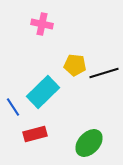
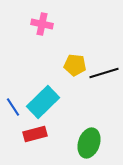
cyan rectangle: moved 10 px down
green ellipse: rotated 24 degrees counterclockwise
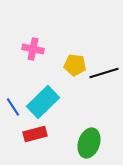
pink cross: moved 9 px left, 25 px down
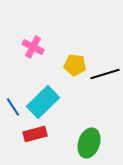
pink cross: moved 2 px up; rotated 15 degrees clockwise
black line: moved 1 px right, 1 px down
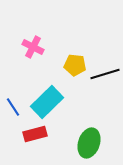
cyan rectangle: moved 4 px right
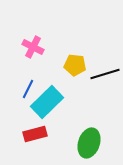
blue line: moved 15 px right, 18 px up; rotated 60 degrees clockwise
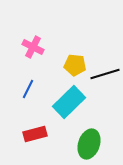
cyan rectangle: moved 22 px right
green ellipse: moved 1 px down
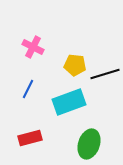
cyan rectangle: rotated 24 degrees clockwise
red rectangle: moved 5 px left, 4 px down
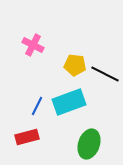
pink cross: moved 2 px up
black line: rotated 44 degrees clockwise
blue line: moved 9 px right, 17 px down
red rectangle: moved 3 px left, 1 px up
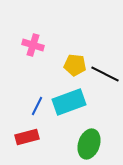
pink cross: rotated 10 degrees counterclockwise
